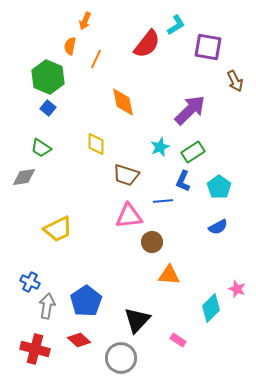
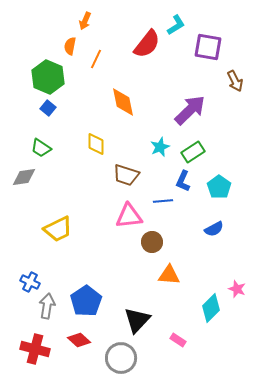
blue semicircle: moved 4 px left, 2 px down
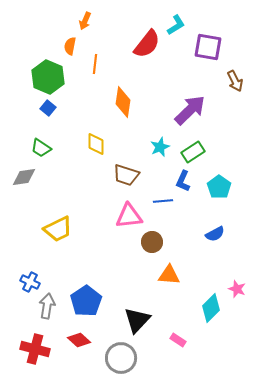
orange line: moved 1 px left, 5 px down; rotated 18 degrees counterclockwise
orange diamond: rotated 20 degrees clockwise
blue semicircle: moved 1 px right, 5 px down
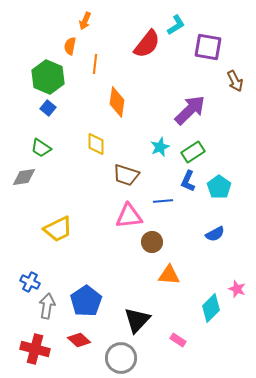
orange diamond: moved 6 px left
blue L-shape: moved 5 px right
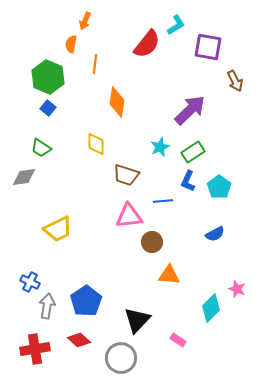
orange semicircle: moved 1 px right, 2 px up
red cross: rotated 24 degrees counterclockwise
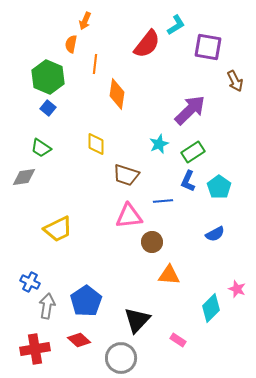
orange diamond: moved 8 px up
cyan star: moved 1 px left, 3 px up
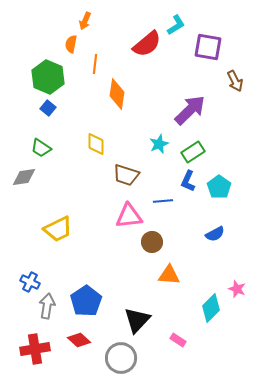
red semicircle: rotated 12 degrees clockwise
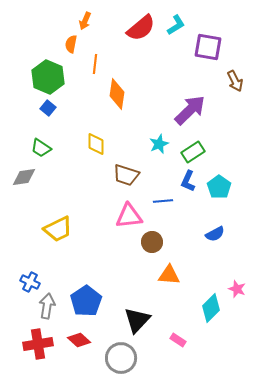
red semicircle: moved 6 px left, 16 px up
red cross: moved 3 px right, 5 px up
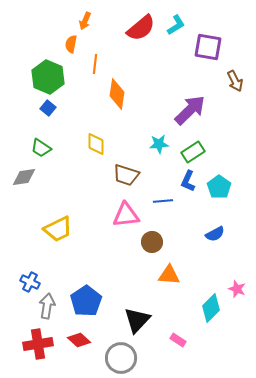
cyan star: rotated 18 degrees clockwise
pink triangle: moved 3 px left, 1 px up
